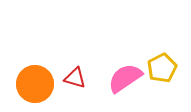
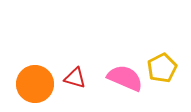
pink semicircle: rotated 57 degrees clockwise
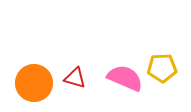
yellow pentagon: rotated 24 degrees clockwise
orange circle: moved 1 px left, 1 px up
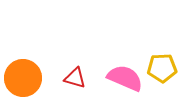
orange circle: moved 11 px left, 5 px up
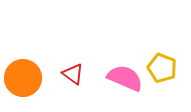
yellow pentagon: rotated 24 degrees clockwise
red triangle: moved 2 px left, 4 px up; rotated 20 degrees clockwise
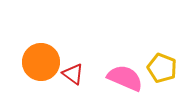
orange circle: moved 18 px right, 16 px up
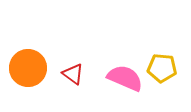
orange circle: moved 13 px left, 6 px down
yellow pentagon: rotated 16 degrees counterclockwise
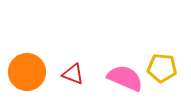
orange circle: moved 1 px left, 4 px down
red triangle: rotated 15 degrees counterclockwise
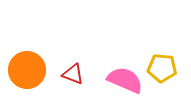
orange circle: moved 2 px up
pink semicircle: moved 2 px down
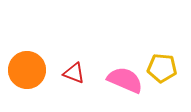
red triangle: moved 1 px right, 1 px up
